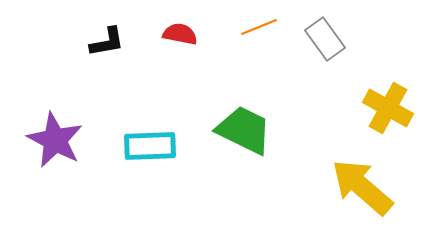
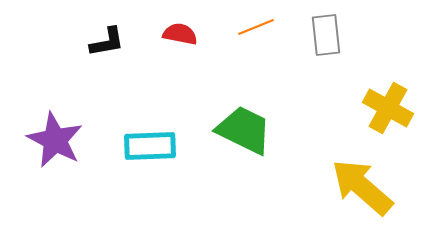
orange line: moved 3 px left
gray rectangle: moved 1 px right, 4 px up; rotated 30 degrees clockwise
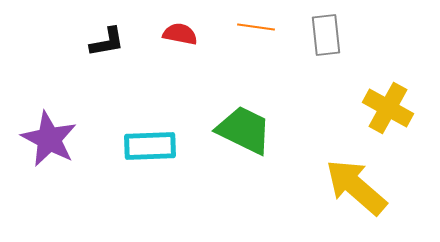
orange line: rotated 30 degrees clockwise
purple star: moved 6 px left, 1 px up
yellow arrow: moved 6 px left
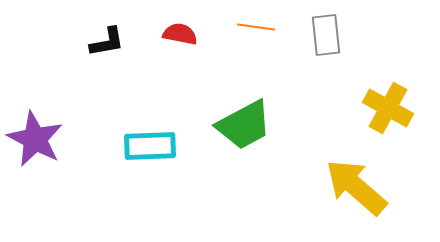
green trapezoid: moved 5 px up; rotated 126 degrees clockwise
purple star: moved 14 px left
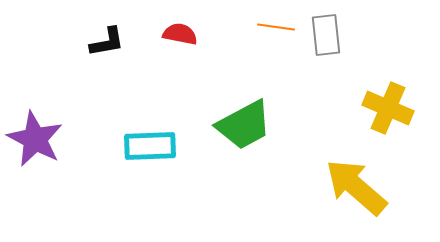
orange line: moved 20 px right
yellow cross: rotated 6 degrees counterclockwise
